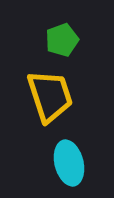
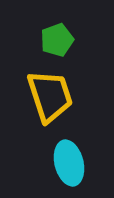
green pentagon: moved 5 px left
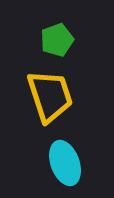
cyan ellipse: moved 4 px left; rotated 6 degrees counterclockwise
